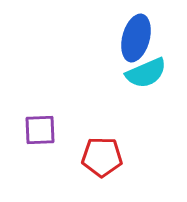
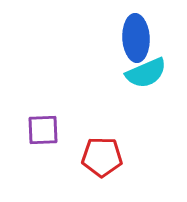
blue ellipse: rotated 18 degrees counterclockwise
purple square: moved 3 px right
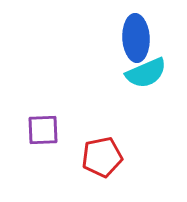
red pentagon: rotated 12 degrees counterclockwise
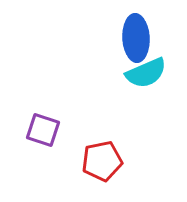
purple square: rotated 20 degrees clockwise
red pentagon: moved 4 px down
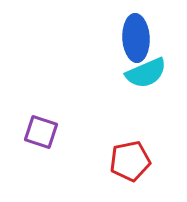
purple square: moved 2 px left, 2 px down
red pentagon: moved 28 px right
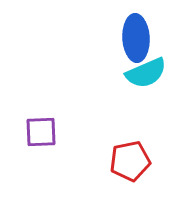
purple square: rotated 20 degrees counterclockwise
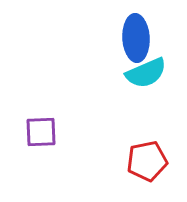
red pentagon: moved 17 px right
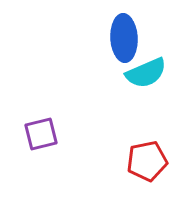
blue ellipse: moved 12 px left
purple square: moved 2 px down; rotated 12 degrees counterclockwise
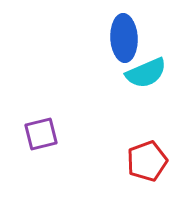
red pentagon: rotated 9 degrees counterclockwise
